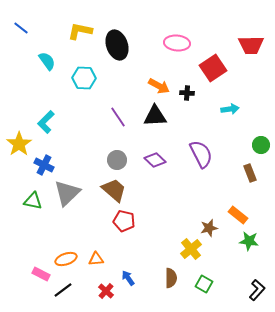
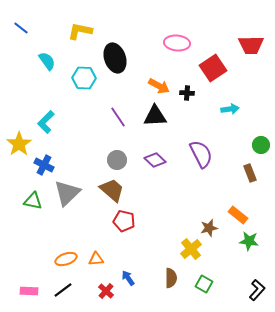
black ellipse: moved 2 px left, 13 px down
brown trapezoid: moved 2 px left
pink rectangle: moved 12 px left, 17 px down; rotated 24 degrees counterclockwise
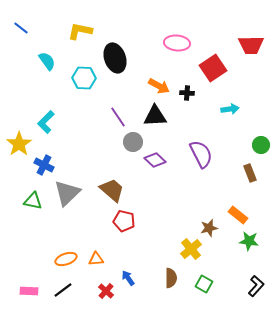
gray circle: moved 16 px right, 18 px up
black L-shape: moved 1 px left, 4 px up
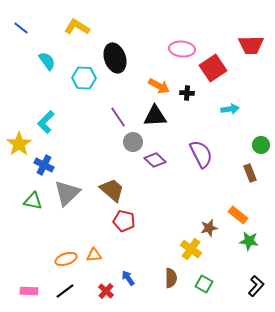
yellow L-shape: moved 3 px left, 4 px up; rotated 20 degrees clockwise
pink ellipse: moved 5 px right, 6 px down
yellow cross: rotated 15 degrees counterclockwise
orange triangle: moved 2 px left, 4 px up
black line: moved 2 px right, 1 px down
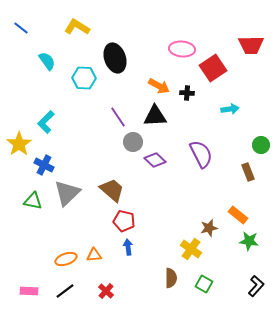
brown rectangle: moved 2 px left, 1 px up
blue arrow: moved 31 px up; rotated 28 degrees clockwise
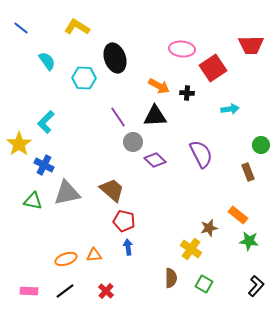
gray triangle: rotated 32 degrees clockwise
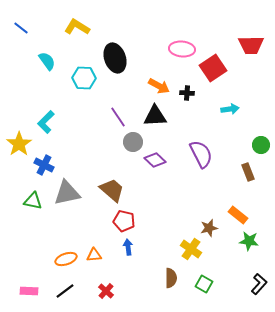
black L-shape: moved 3 px right, 2 px up
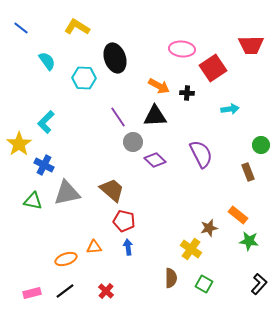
orange triangle: moved 8 px up
pink rectangle: moved 3 px right, 2 px down; rotated 18 degrees counterclockwise
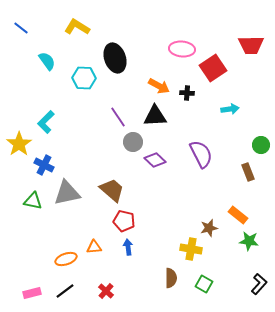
yellow cross: rotated 25 degrees counterclockwise
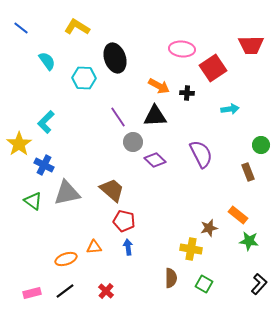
green triangle: rotated 24 degrees clockwise
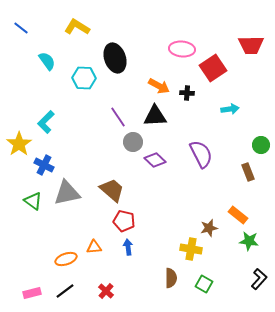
black L-shape: moved 5 px up
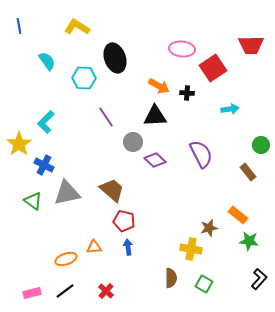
blue line: moved 2 px left, 2 px up; rotated 42 degrees clockwise
purple line: moved 12 px left
brown rectangle: rotated 18 degrees counterclockwise
